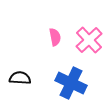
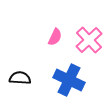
pink semicircle: rotated 36 degrees clockwise
blue cross: moved 2 px left, 3 px up
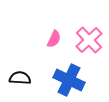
pink semicircle: moved 1 px left, 2 px down
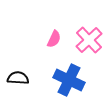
black semicircle: moved 2 px left
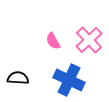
pink semicircle: moved 1 px left, 2 px down; rotated 126 degrees clockwise
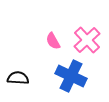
pink cross: moved 2 px left
blue cross: moved 2 px right, 4 px up
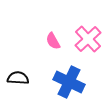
pink cross: moved 1 px right, 1 px up
blue cross: moved 2 px left, 6 px down
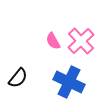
pink cross: moved 7 px left, 2 px down
black semicircle: rotated 125 degrees clockwise
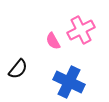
pink cross: moved 11 px up; rotated 16 degrees clockwise
black semicircle: moved 9 px up
